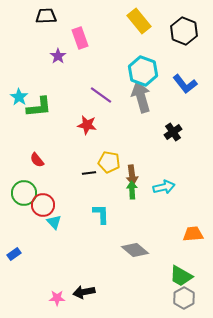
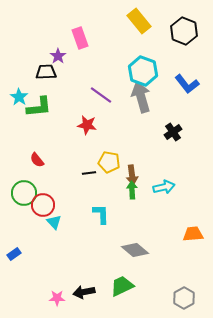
black trapezoid: moved 56 px down
blue L-shape: moved 2 px right
green trapezoid: moved 59 px left, 10 px down; rotated 125 degrees clockwise
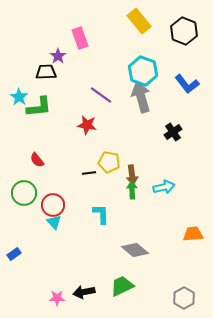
red circle: moved 10 px right
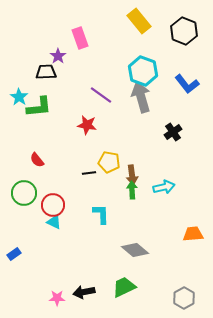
cyan triangle: rotated 21 degrees counterclockwise
green trapezoid: moved 2 px right, 1 px down
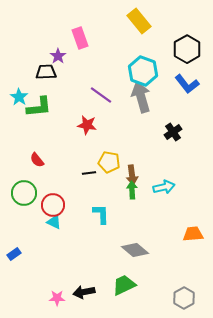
black hexagon: moved 3 px right, 18 px down; rotated 8 degrees clockwise
green trapezoid: moved 2 px up
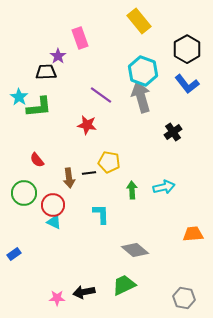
brown arrow: moved 63 px left, 3 px down
gray hexagon: rotated 20 degrees counterclockwise
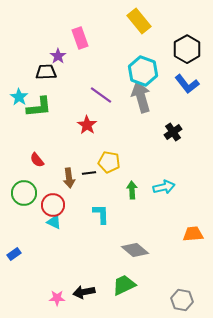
red star: rotated 24 degrees clockwise
gray hexagon: moved 2 px left, 2 px down
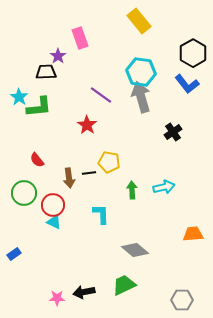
black hexagon: moved 6 px right, 4 px down
cyan hexagon: moved 2 px left, 1 px down; rotated 12 degrees counterclockwise
gray hexagon: rotated 10 degrees counterclockwise
